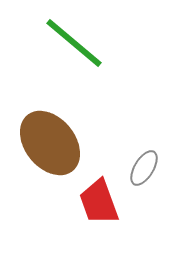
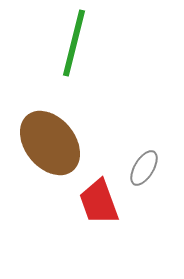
green line: rotated 64 degrees clockwise
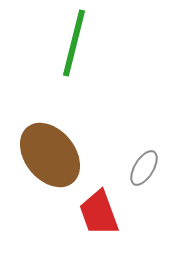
brown ellipse: moved 12 px down
red trapezoid: moved 11 px down
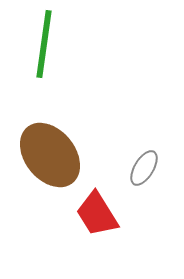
green line: moved 30 px left, 1 px down; rotated 6 degrees counterclockwise
red trapezoid: moved 2 px left, 1 px down; rotated 12 degrees counterclockwise
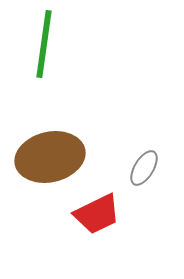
brown ellipse: moved 2 px down; rotated 64 degrees counterclockwise
red trapezoid: rotated 84 degrees counterclockwise
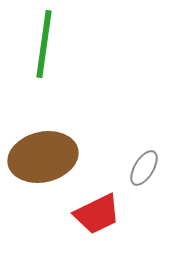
brown ellipse: moved 7 px left
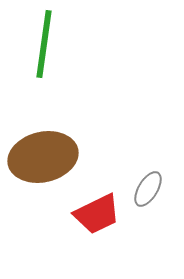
gray ellipse: moved 4 px right, 21 px down
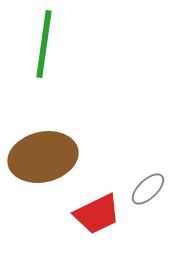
gray ellipse: rotated 15 degrees clockwise
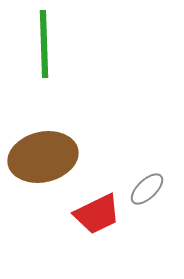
green line: rotated 10 degrees counterclockwise
gray ellipse: moved 1 px left
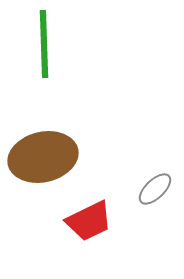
gray ellipse: moved 8 px right
red trapezoid: moved 8 px left, 7 px down
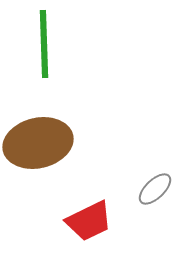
brown ellipse: moved 5 px left, 14 px up
